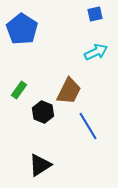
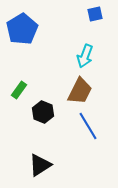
blue pentagon: rotated 8 degrees clockwise
cyan arrow: moved 11 px left, 4 px down; rotated 135 degrees clockwise
brown trapezoid: moved 11 px right
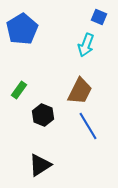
blue square: moved 4 px right, 3 px down; rotated 35 degrees clockwise
cyan arrow: moved 1 px right, 11 px up
black hexagon: moved 3 px down
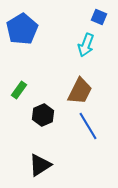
black hexagon: rotated 15 degrees clockwise
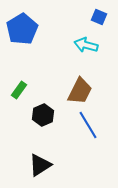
cyan arrow: rotated 85 degrees clockwise
blue line: moved 1 px up
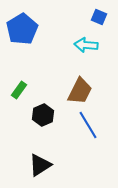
cyan arrow: rotated 10 degrees counterclockwise
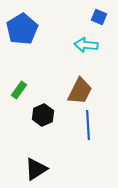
blue line: rotated 28 degrees clockwise
black triangle: moved 4 px left, 4 px down
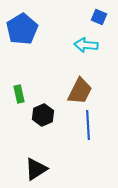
green rectangle: moved 4 px down; rotated 48 degrees counterclockwise
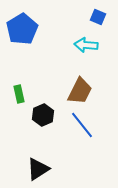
blue square: moved 1 px left
blue line: moved 6 px left; rotated 36 degrees counterclockwise
black triangle: moved 2 px right
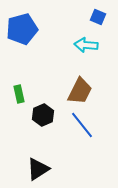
blue pentagon: rotated 16 degrees clockwise
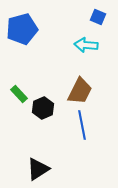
green rectangle: rotated 30 degrees counterclockwise
black hexagon: moved 7 px up
blue line: rotated 28 degrees clockwise
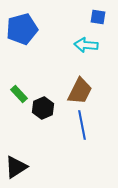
blue square: rotated 14 degrees counterclockwise
black triangle: moved 22 px left, 2 px up
